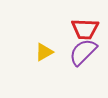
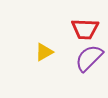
purple semicircle: moved 6 px right, 6 px down
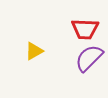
yellow triangle: moved 10 px left, 1 px up
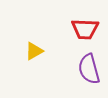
purple semicircle: moved 11 px down; rotated 60 degrees counterclockwise
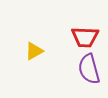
red trapezoid: moved 8 px down
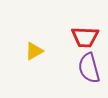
purple semicircle: moved 1 px up
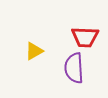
purple semicircle: moved 15 px left; rotated 12 degrees clockwise
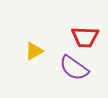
purple semicircle: rotated 52 degrees counterclockwise
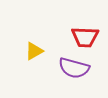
purple semicircle: rotated 20 degrees counterclockwise
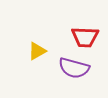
yellow triangle: moved 3 px right
